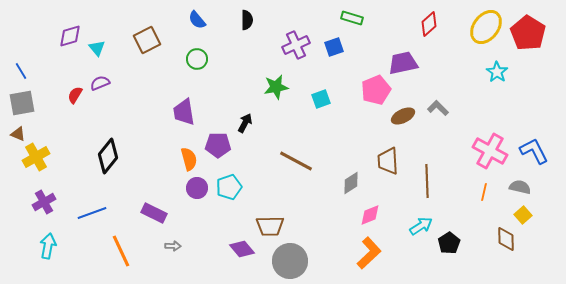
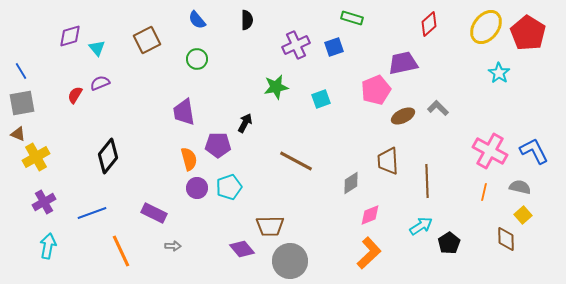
cyan star at (497, 72): moved 2 px right, 1 px down
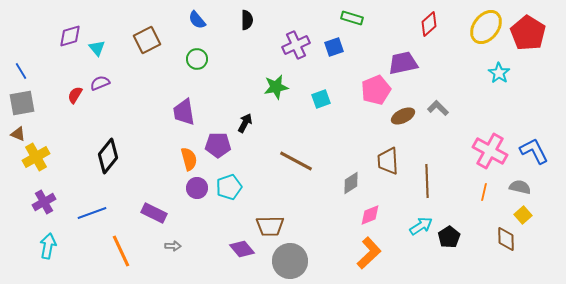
black pentagon at (449, 243): moved 6 px up
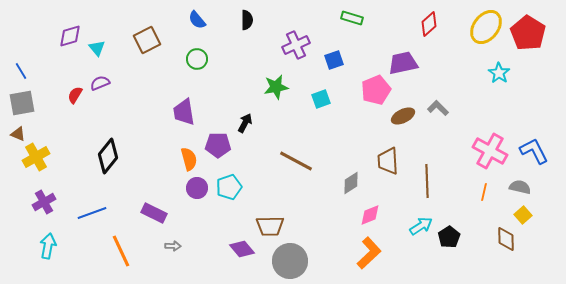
blue square at (334, 47): moved 13 px down
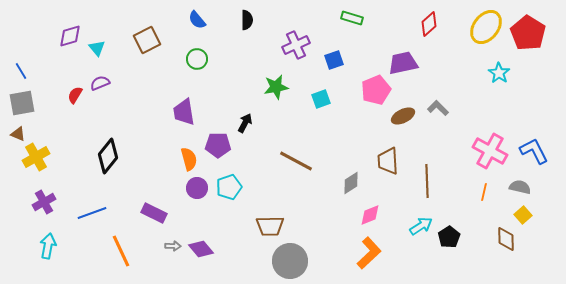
purple diamond at (242, 249): moved 41 px left
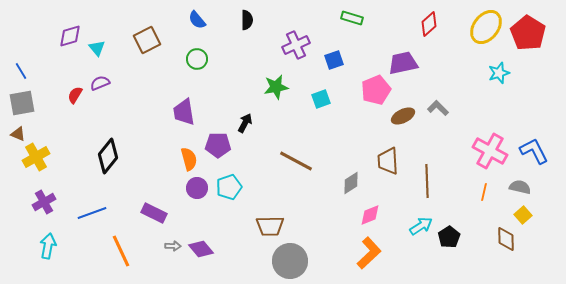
cyan star at (499, 73): rotated 20 degrees clockwise
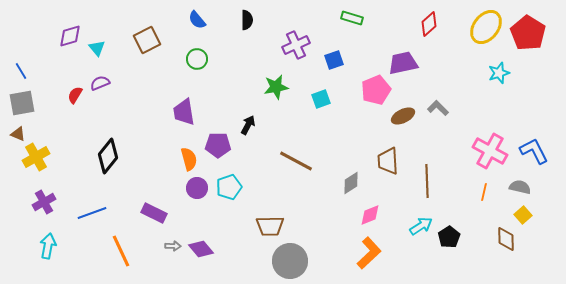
black arrow at (245, 123): moved 3 px right, 2 px down
